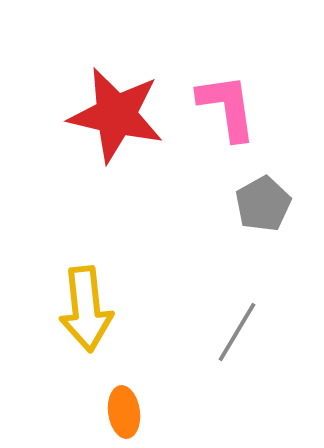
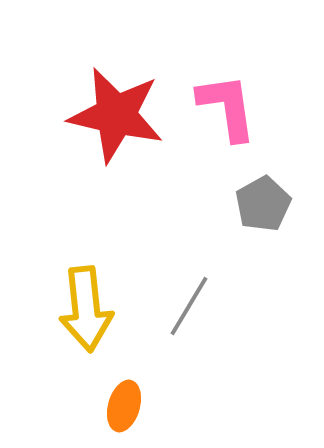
gray line: moved 48 px left, 26 px up
orange ellipse: moved 6 px up; rotated 24 degrees clockwise
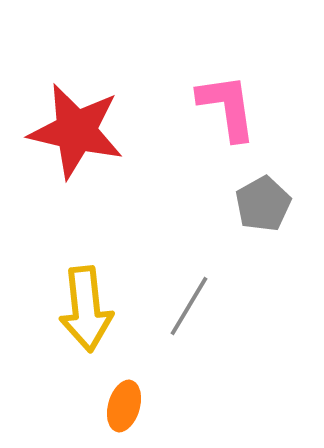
red star: moved 40 px left, 16 px down
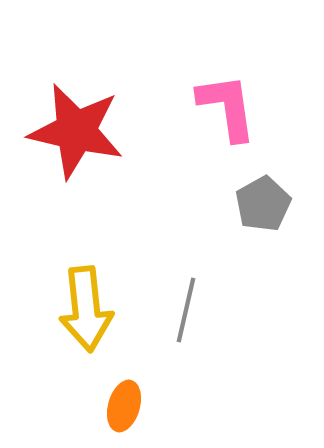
gray line: moved 3 px left, 4 px down; rotated 18 degrees counterclockwise
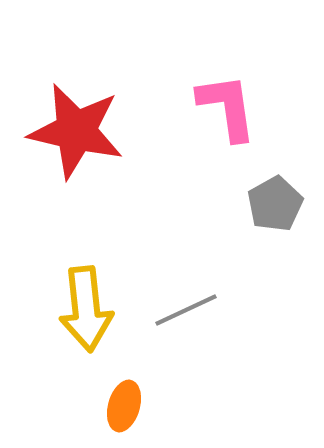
gray pentagon: moved 12 px right
gray line: rotated 52 degrees clockwise
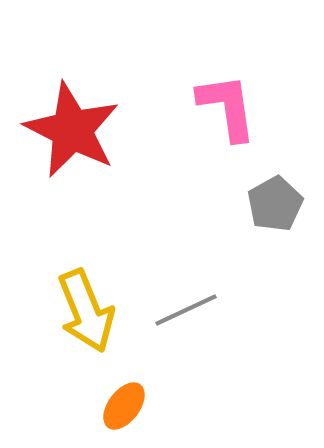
red star: moved 4 px left, 1 px up; rotated 14 degrees clockwise
yellow arrow: moved 2 px down; rotated 16 degrees counterclockwise
orange ellipse: rotated 21 degrees clockwise
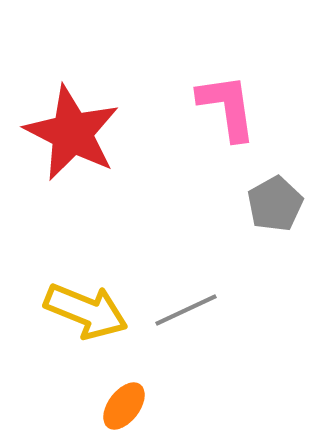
red star: moved 3 px down
yellow arrow: rotated 46 degrees counterclockwise
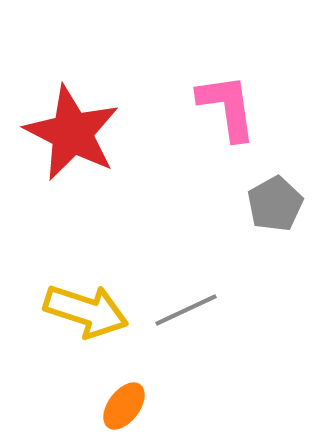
yellow arrow: rotated 4 degrees counterclockwise
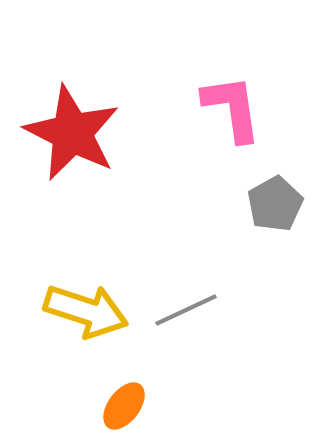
pink L-shape: moved 5 px right, 1 px down
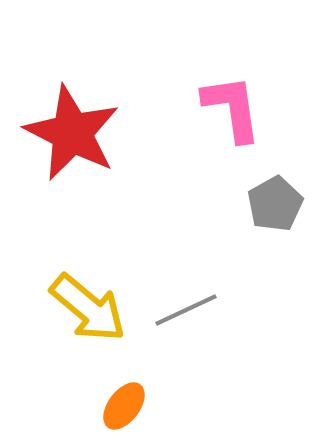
yellow arrow: moved 2 px right, 3 px up; rotated 22 degrees clockwise
